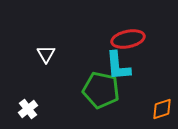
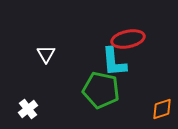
cyan L-shape: moved 4 px left, 4 px up
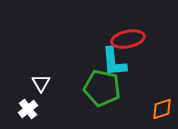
white triangle: moved 5 px left, 29 px down
green pentagon: moved 1 px right, 2 px up
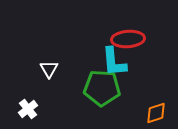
red ellipse: rotated 8 degrees clockwise
white triangle: moved 8 px right, 14 px up
green pentagon: rotated 9 degrees counterclockwise
orange diamond: moved 6 px left, 4 px down
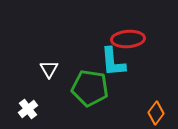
cyan L-shape: moved 1 px left
green pentagon: moved 12 px left; rotated 6 degrees clockwise
orange diamond: rotated 35 degrees counterclockwise
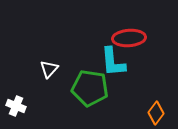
red ellipse: moved 1 px right, 1 px up
white triangle: rotated 12 degrees clockwise
white cross: moved 12 px left, 3 px up; rotated 30 degrees counterclockwise
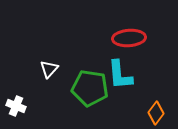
cyan L-shape: moved 7 px right, 13 px down
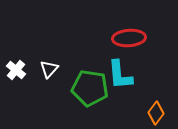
white cross: moved 36 px up; rotated 18 degrees clockwise
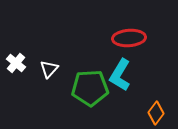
white cross: moved 7 px up
cyan L-shape: rotated 36 degrees clockwise
green pentagon: rotated 12 degrees counterclockwise
